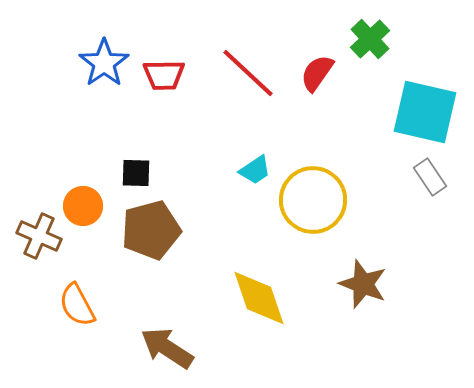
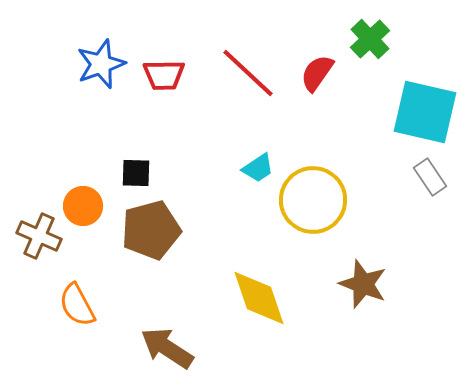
blue star: moved 3 px left, 1 px down; rotated 15 degrees clockwise
cyan trapezoid: moved 3 px right, 2 px up
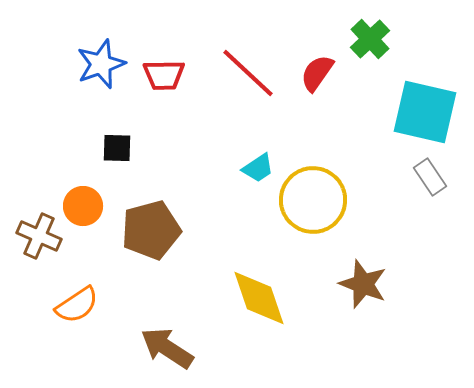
black square: moved 19 px left, 25 px up
orange semicircle: rotated 96 degrees counterclockwise
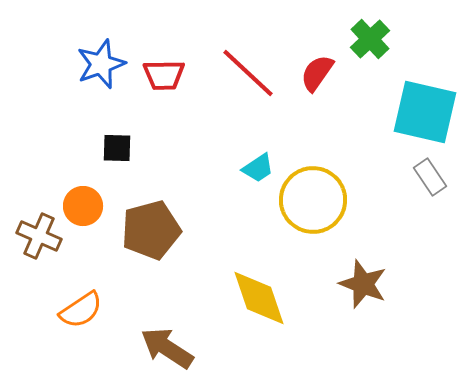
orange semicircle: moved 4 px right, 5 px down
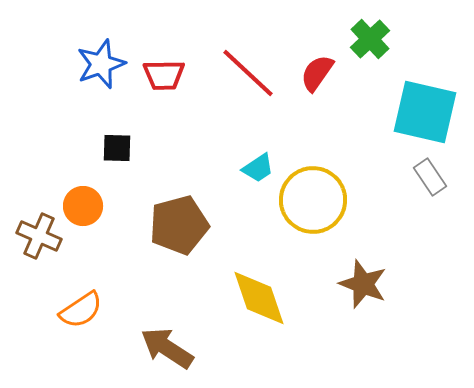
brown pentagon: moved 28 px right, 5 px up
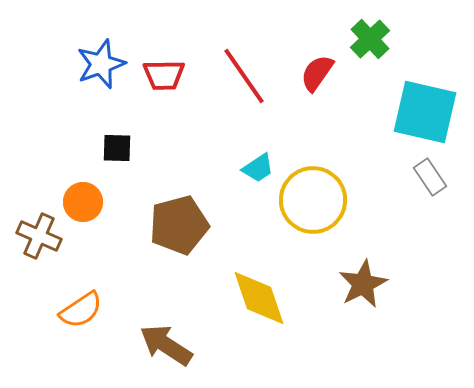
red line: moved 4 px left, 3 px down; rotated 12 degrees clockwise
orange circle: moved 4 px up
brown star: rotated 24 degrees clockwise
brown arrow: moved 1 px left, 3 px up
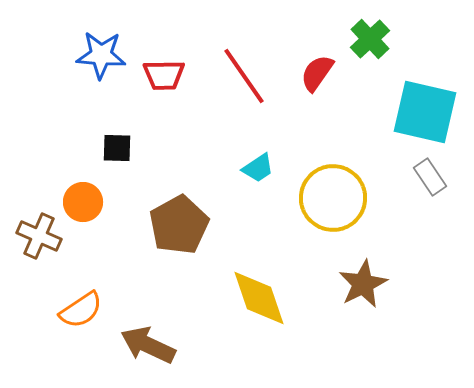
blue star: moved 9 px up; rotated 24 degrees clockwise
yellow circle: moved 20 px right, 2 px up
brown pentagon: rotated 14 degrees counterclockwise
brown arrow: moved 18 px left; rotated 8 degrees counterclockwise
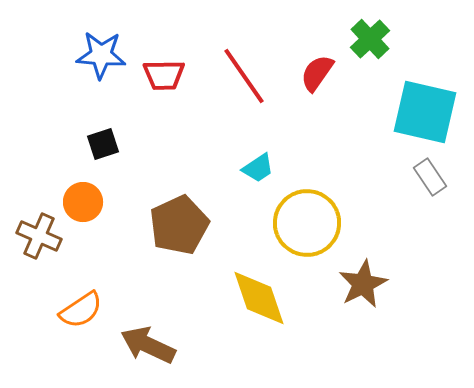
black square: moved 14 px left, 4 px up; rotated 20 degrees counterclockwise
yellow circle: moved 26 px left, 25 px down
brown pentagon: rotated 4 degrees clockwise
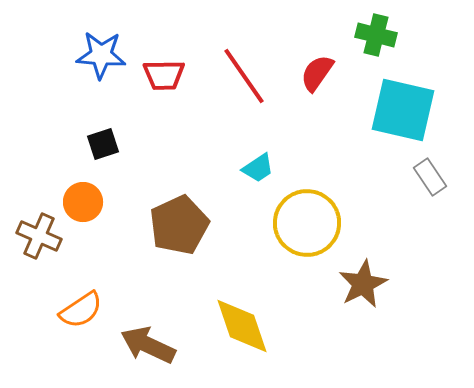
green cross: moved 6 px right, 4 px up; rotated 33 degrees counterclockwise
cyan square: moved 22 px left, 2 px up
yellow diamond: moved 17 px left, 28 px down
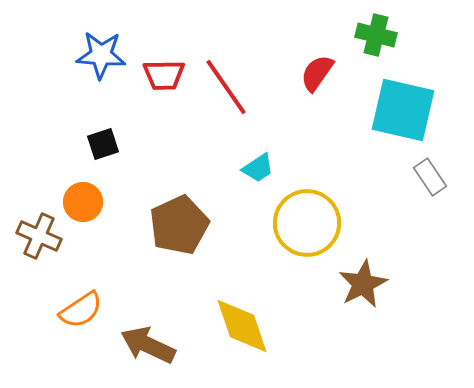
red line: moved 18 px left, 11 px down
